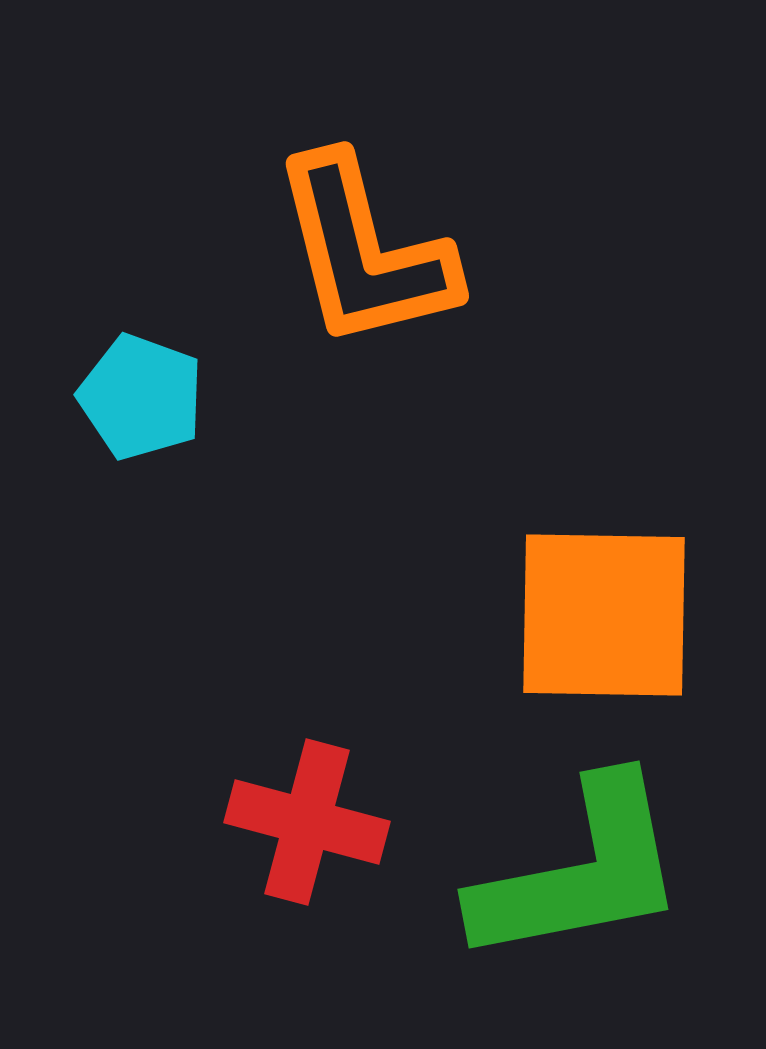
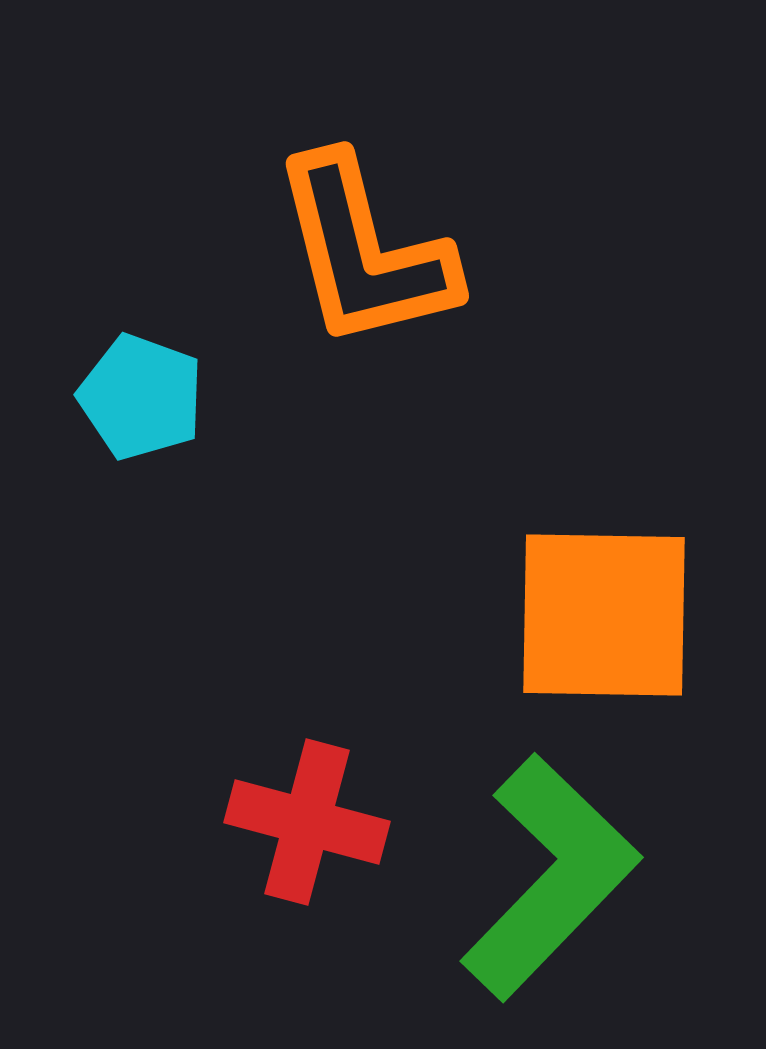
green L-shape: moved 30 px left, 5 px down; rotated 35 degrees counterclockwise
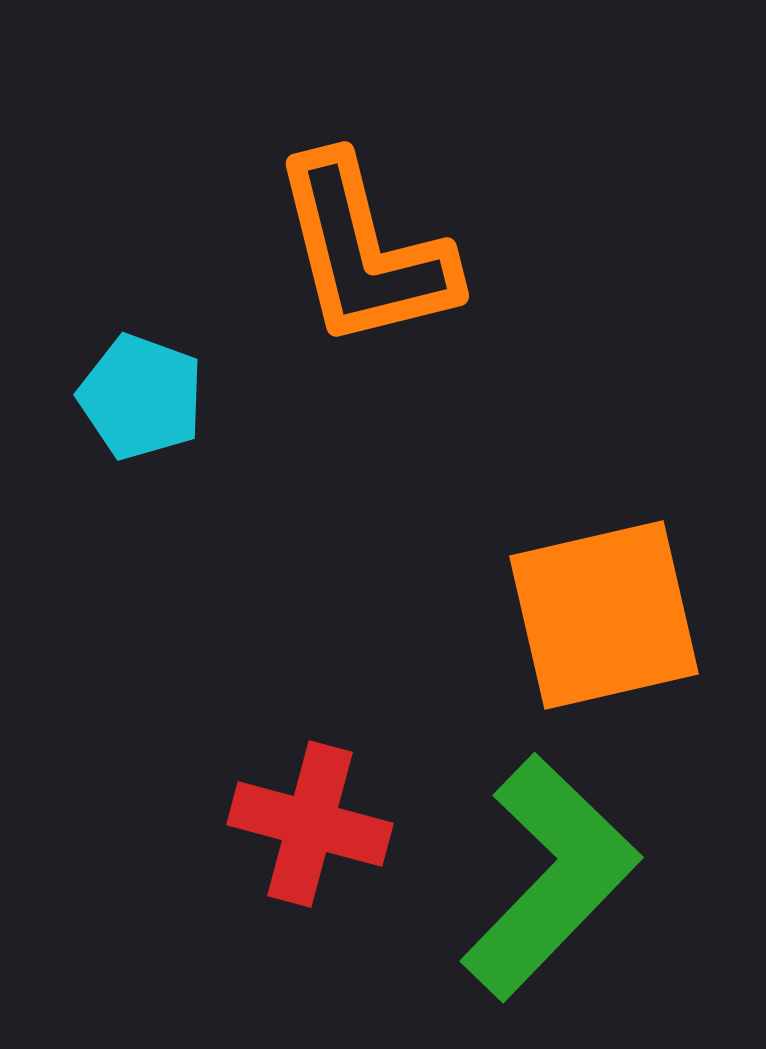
orange square: rotated 14 degrees counterclockwise
red cross: moved 3 px right, 2 px down
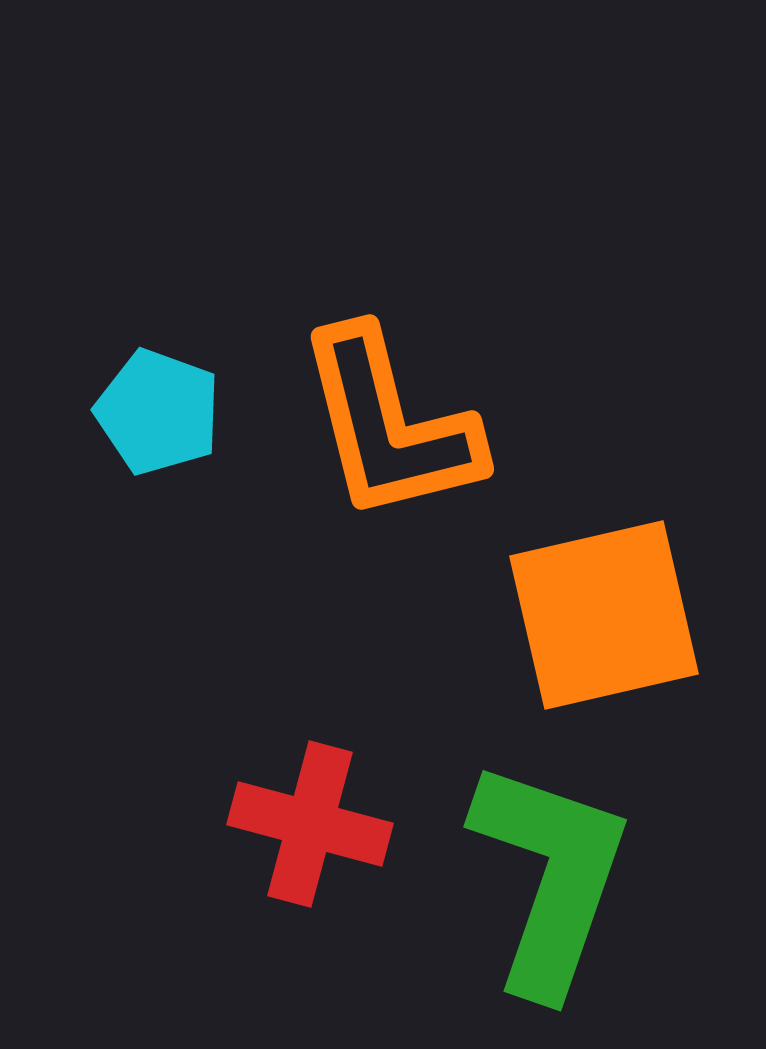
orange L-shape: moved 25 px right, 173 px down
cyan pentagon: moved 17 px right, 15 px down
green L-shape: rotated 25 degrees counterclockwise
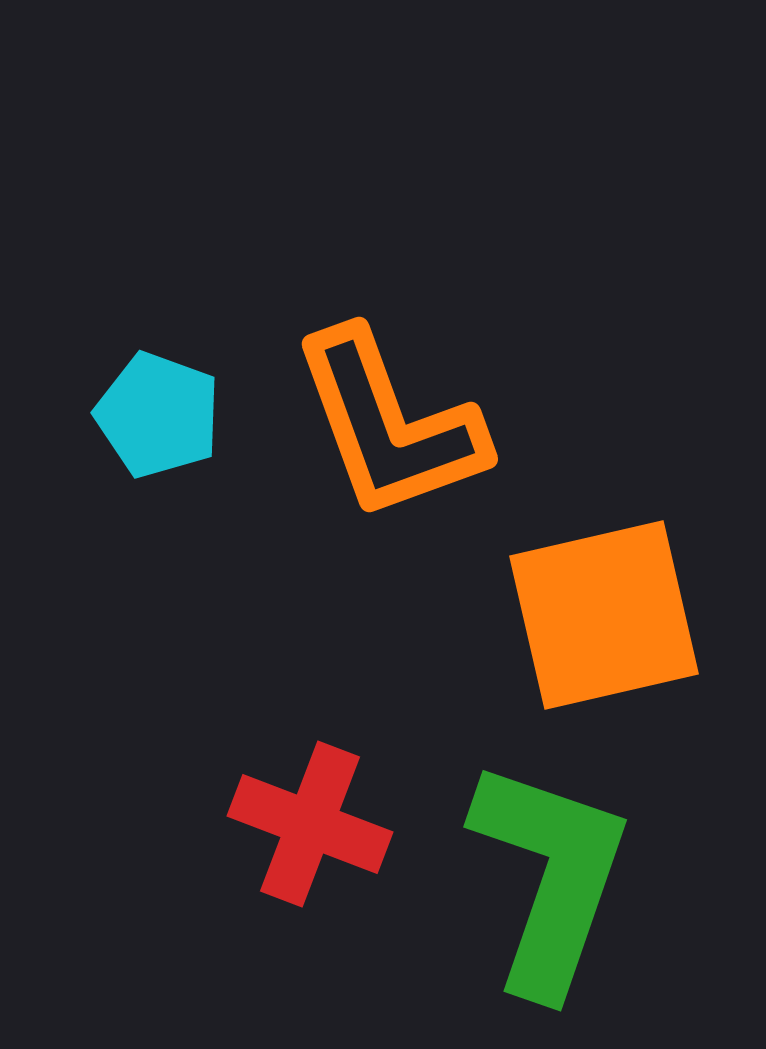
cyan pentagon: moved 3 px down
orange L-shape: rotated 6 degrees counterclockwise
red cross: rotated 6 degrees clockwise
